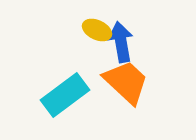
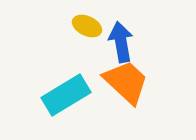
yellow ellipse: moved 10 px left, 4 px up
cyan rectangle: moved 1 px right; rotated 6 degrees clockwise
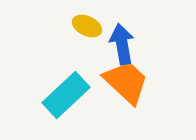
blue arrow: moved 1 px right, 2 px down
cyan rectangle: rotated 12 degrees counterclockwise
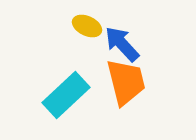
blue arrow: rotated 33 degrees counterclockwise
orange trapezoid: rotated 33 degrees clockwise
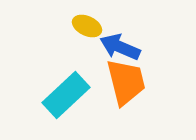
blue arrow: moved 2 px left, 3 px down; rotated 24 degrees counterclockwise
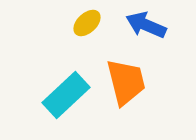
yellow ellipse: moved 3 px up; rotated 68 degrees counterclockwise
blue arrow: moved 26 px right, 22 px up
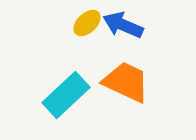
blue arrow: moved 23 px left
orange trapezoid: rotated 51 degrees counterclockwise
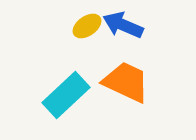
yellow ellipse: moved 3 px down; rotated 8 degrees clockwise
